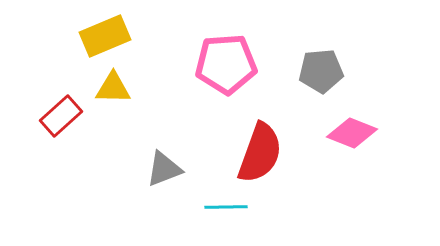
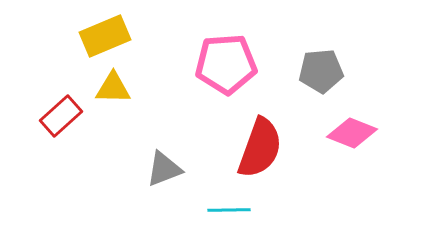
red semicircle: moved 5 px up
cyan line: moved 3 px right, 3 px down
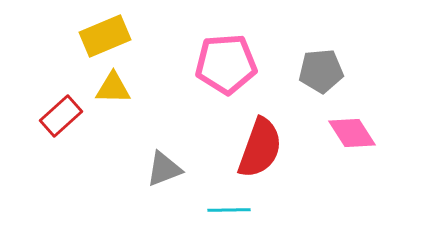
pink diamond: rotated 36 degrees clockwise
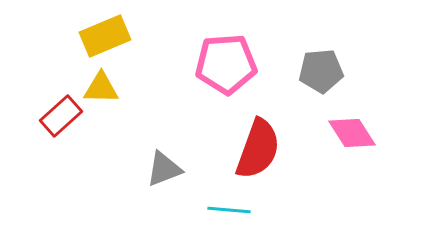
yellow triangle: moved 12 px left
red semicircle: moved 2 px left, 1 px down
cyan line: rotated 6 degrees clockwise
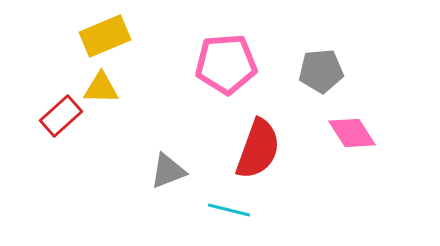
gray triangle: moved 4 px right, 2 px down
cyan line: rotated 9 degrees clockwise
